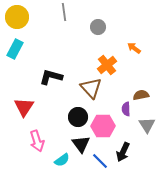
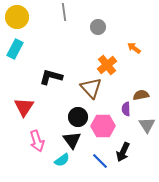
black triangle: moved 9 px left, 4 px up
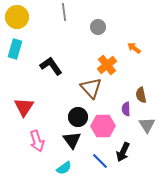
cyan rectangle: rotated 12 degrees counterclockwise
black L-shape: moved 11 px up; rotated 40 degrees clockwise
brown semicircle: rotated 91 degrees counterclockwise
cyan semicircle: moved 2 px right, 8 px down
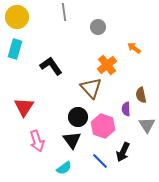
pink hexagon: rotated 20 degrees clockwise
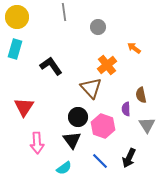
pink arrow: moved 2 px down; rotated 15 degrees clockwise
black arrow: moved 6 px right, 6 px down
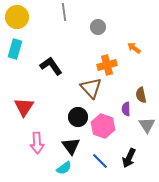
orange cross: rotated 24 degrees clockwise
black triangle: moved 1 px left, 6 px down
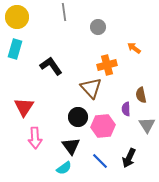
pink hexagon: rotated 25 degrees counterclockwise
pink arrow: moved 2 px left, 5 px up
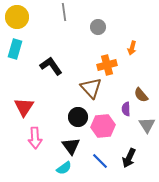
orange arrow: moved 2 px left; rotated 112 degrees counterclockwise
brown semicircle: rotated 28 degrees counterclockwise
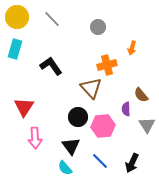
gray line: moved 12 px left, 7 px down; rotated 36 degrees counterclockwise
black arrow: moved 3 px right, 5 px down
cyan semicircle: moved 1 px right; rotated 84 degrees clockwise
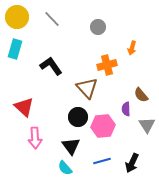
brown triangle: moved 4 px left
red triangle: rotated 20 degrees counterclockwise
blue line: moved 2 px right; rotated 60 degrees counterclockwise
